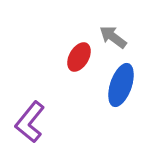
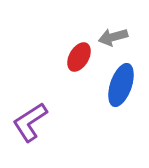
gray arrow: rotated 52 degrees counterclockwise
purple L-shape: rotated 18 degrees clockwise
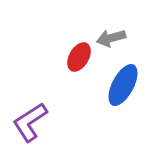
gray arrow: moved 2 px left, 1 px down
blue ellipse: moved 2 px right; rotated 9 degrees clockwise
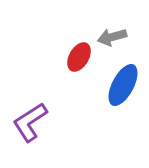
gray arrow: moved 1 px right, 1 px up
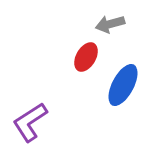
gray arrow: moved 2 px left, 13 px up
red ellipse: moved 7 px right
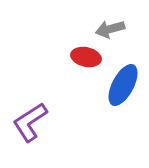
gray arrow: moved 5 px down
red ellipse: rotated 72 degrees clockwise
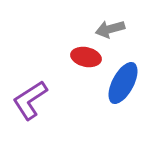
blue ellipse: moved 2 px up
purple L-shape: moved 22 px up
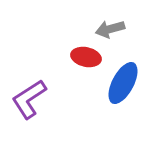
purple L-shape: moved 1 px left, 1 px up
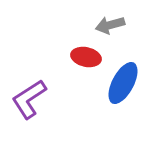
gray arrow: moved 4 px up
